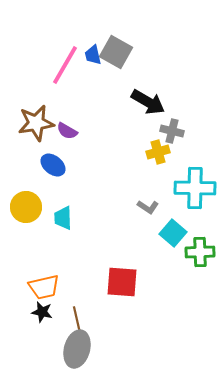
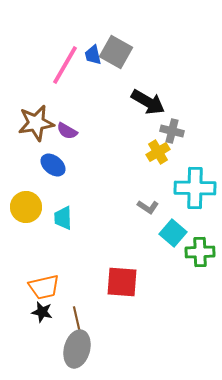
yellow cross: rotated 15 degrees counterclockwise
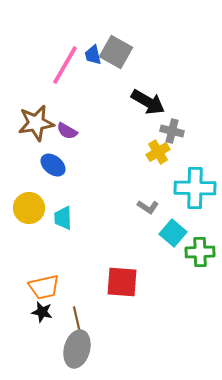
yellow circle: moved 3 px right, 1 px down
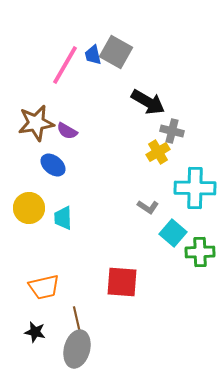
black star: moved 7 px left, 20 px down
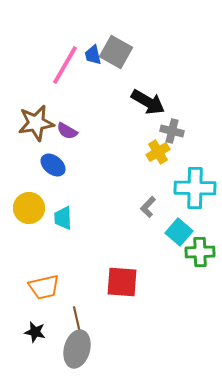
gray L-shape: rotated 100 degrees clockwise
cyan square: moved 6 px right, 1 px up
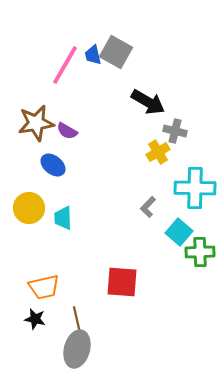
gray cross: moved 3 px right
black star: moved 13 px up
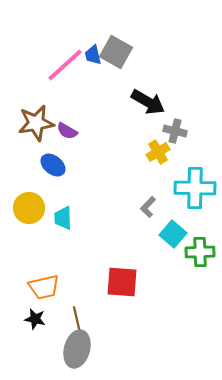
pink line: rotated 18 degrees clockwise
cyan square: moved 6 px left, 2 px down
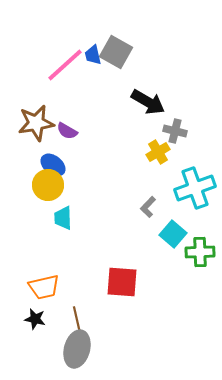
cyan cross: rotated 21 degrees counterclockwise
yellow circle: moved 19 px right, 23 px up
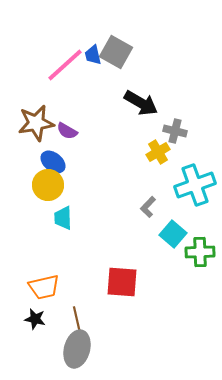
black arrow: moved 7 px left, 1 px down
blue ellipse: moved 3 px up
cyan cross: moved 3 px up
